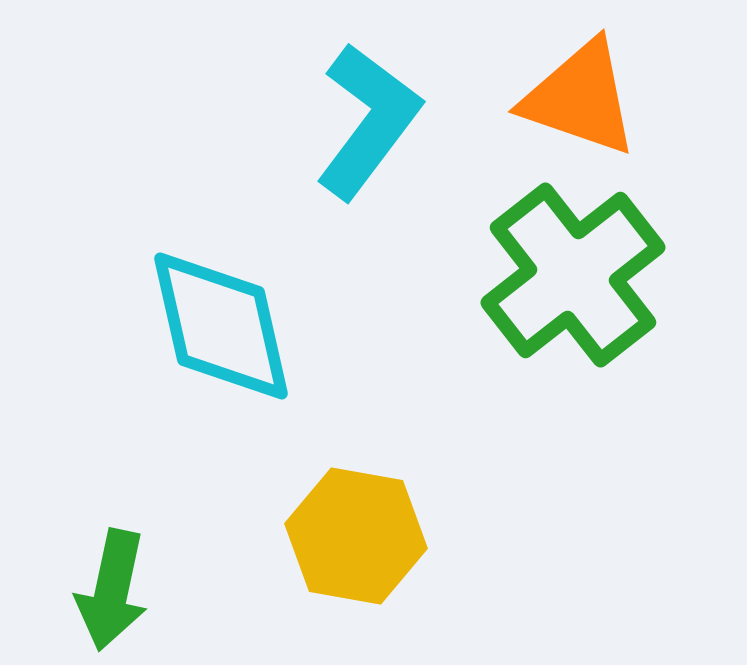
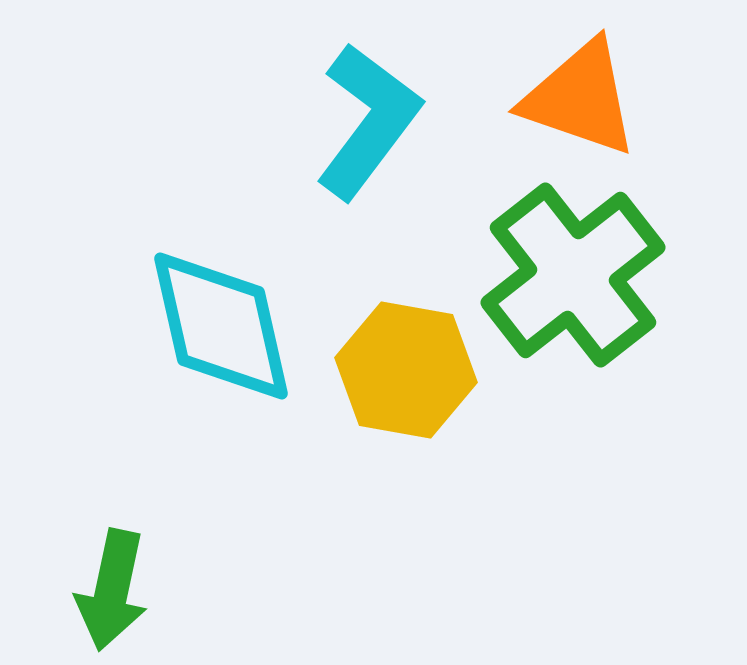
yellow hexagon: moved 50 px right, 166 px up
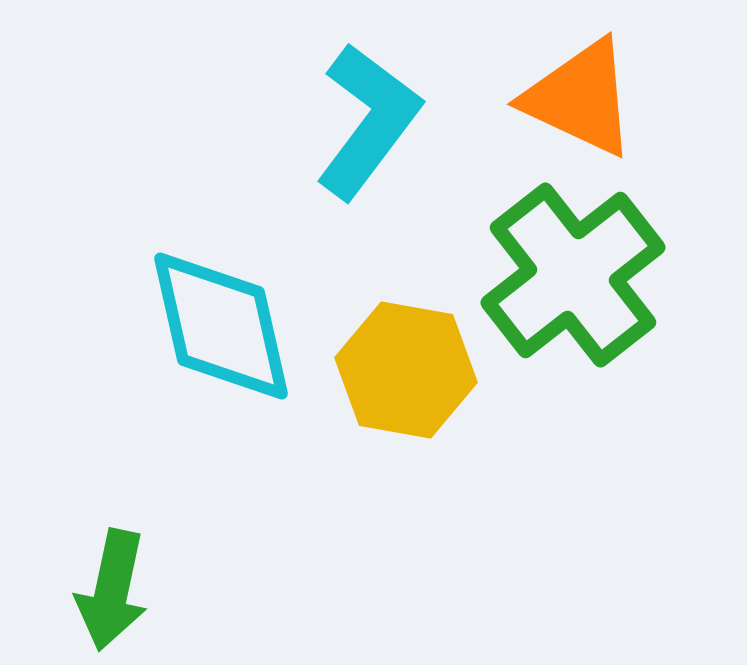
orange triangle: rotated 6 degrees clockwise
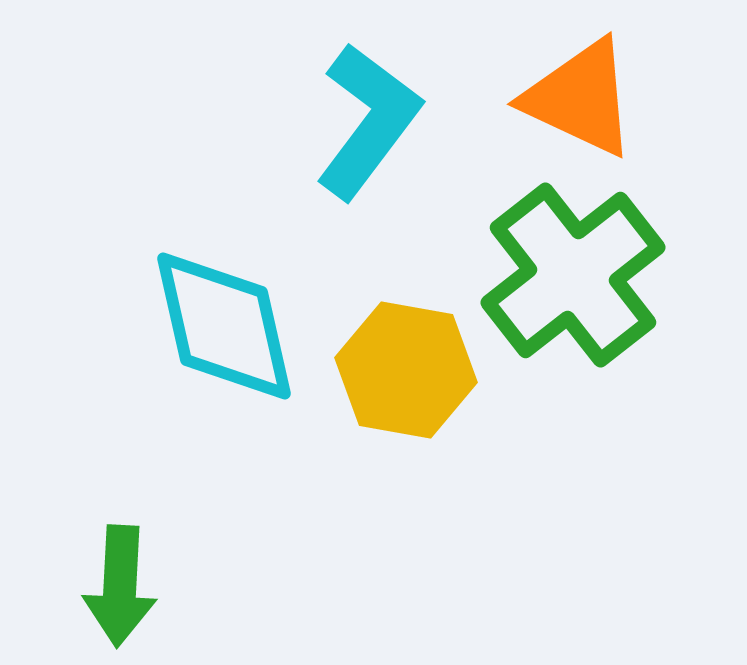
cyan diamond: moved 3 px right
green arrow: moved 8 px right, 4 px up; rotated 9 degrees counterclockwise
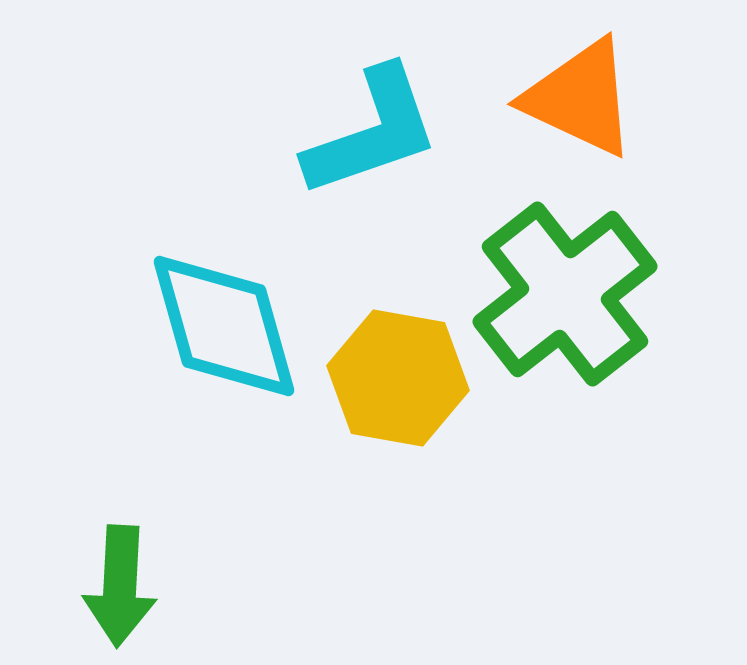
cyan L-shape: moved 4 px right, 11 px down; rotated 34 degrees clockwise
green cross: moved 8 px left, 19 px down
cyan diamond: rotated 3 degrees counterclockwise
yellow hexagon: moved 8 px left, 8 px down
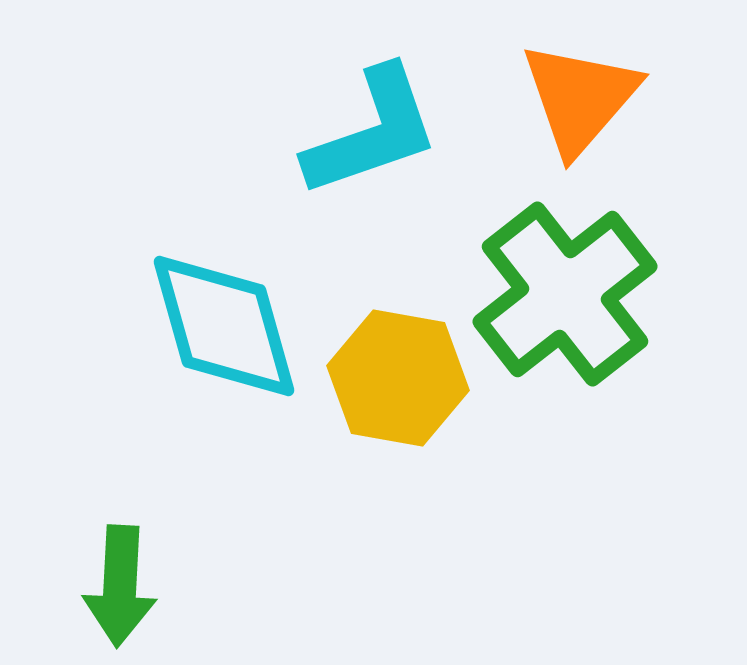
orange triangle: rotated 46 degrees clockwise
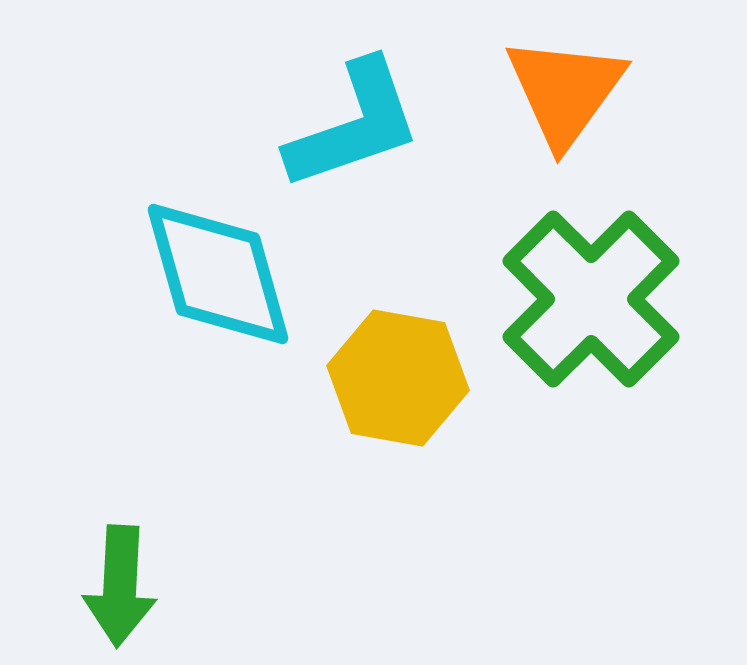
orange triangle: moved 15 px left, 7 px up; rotated 5 degrees counterclockwise
cyan L-shape: moved 18 px left, 7 px up
green cross: moved 26 px right, 5 px down; rotated 7 degrees counterclockwise
cyan diamond: moved 6 px left, 52 px up
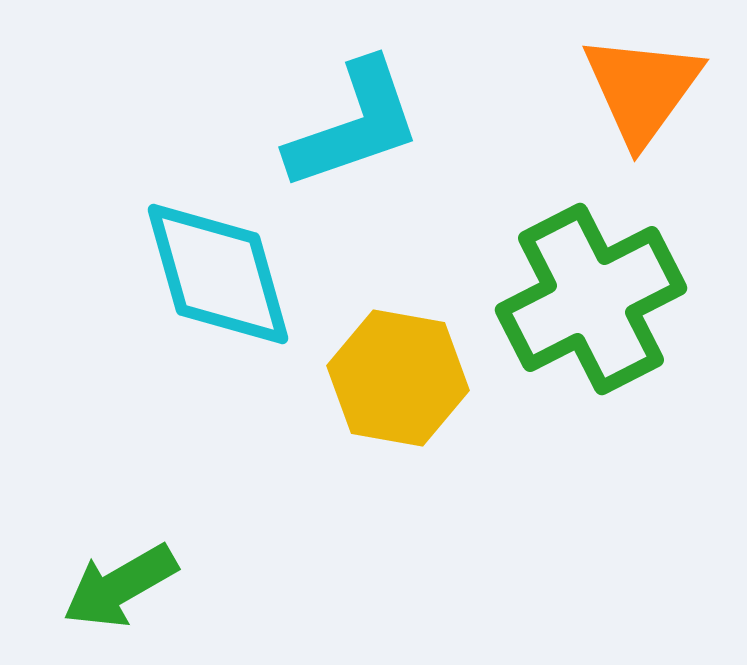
orange triangle: moved 77 px right, 2 px up
green cross: rotated 18 degrees clockwise
green arrow: rotated 57 degrees clockwise
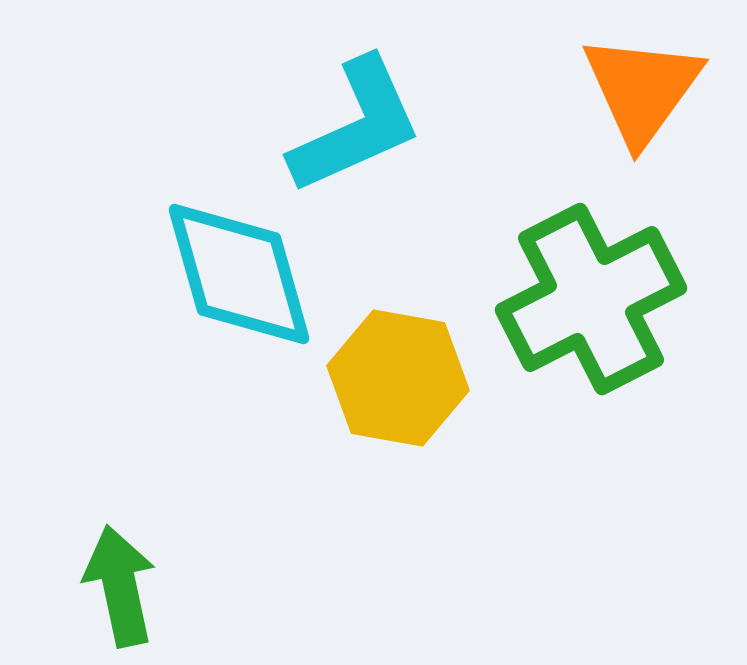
cyan L-shape: moved 2 px right, 1 px down; rotated 5 degrees counterclockwise
cyan diamond: moved 21 px right
green arrow: rotated 108 degrees clockwise
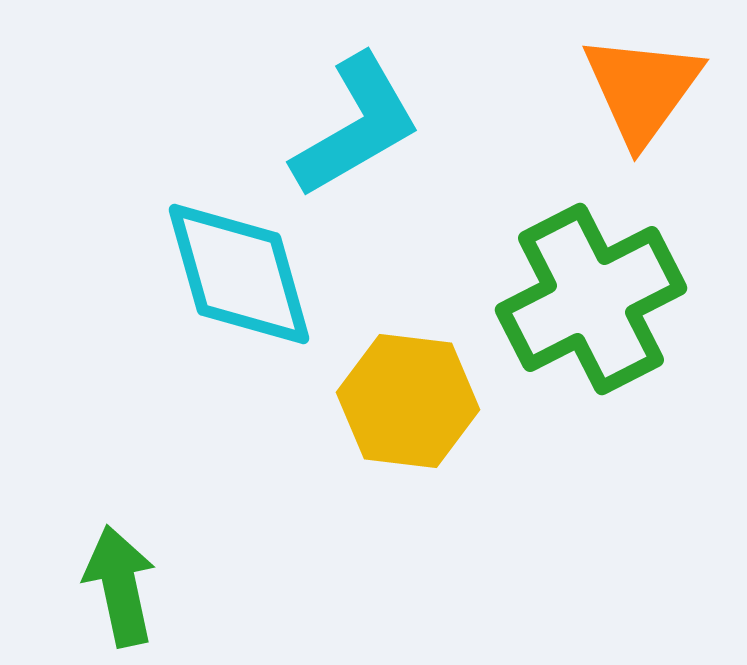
cyan L-shape: rotated 6 degrees counterclockwise
yellow hexagon: moved 10 px right, 23 px down; rotated 3 degrees counterclockwise
